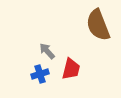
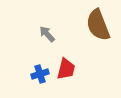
gray arrow: moved 17 px up
red trapezoid: moved 5 px left
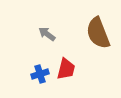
brown semicircle: moved 8 px down
gray arrow: rotated 12 degrees counterclockwise
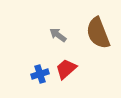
gray arrow: moved 11 px right, 1 px down
red trapezoid: rotated 145 degrees counterclockwise
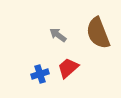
red trapezoid: moved 2 px right, 1 px up
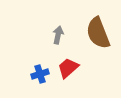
gray arrow: rotated 66 degrees clockwise
